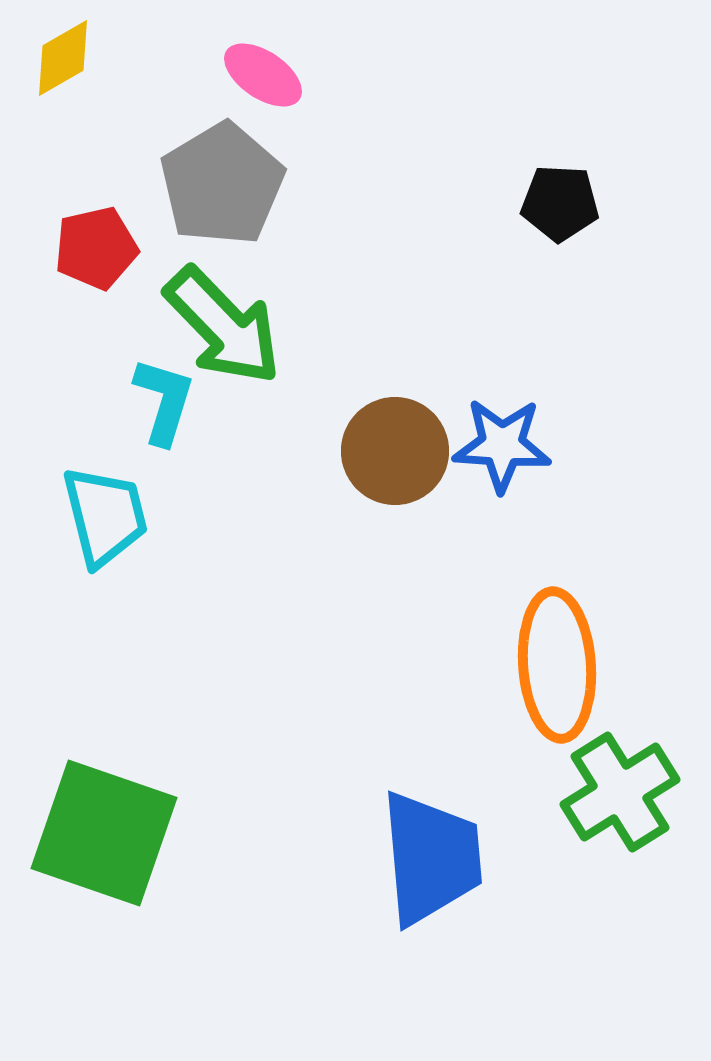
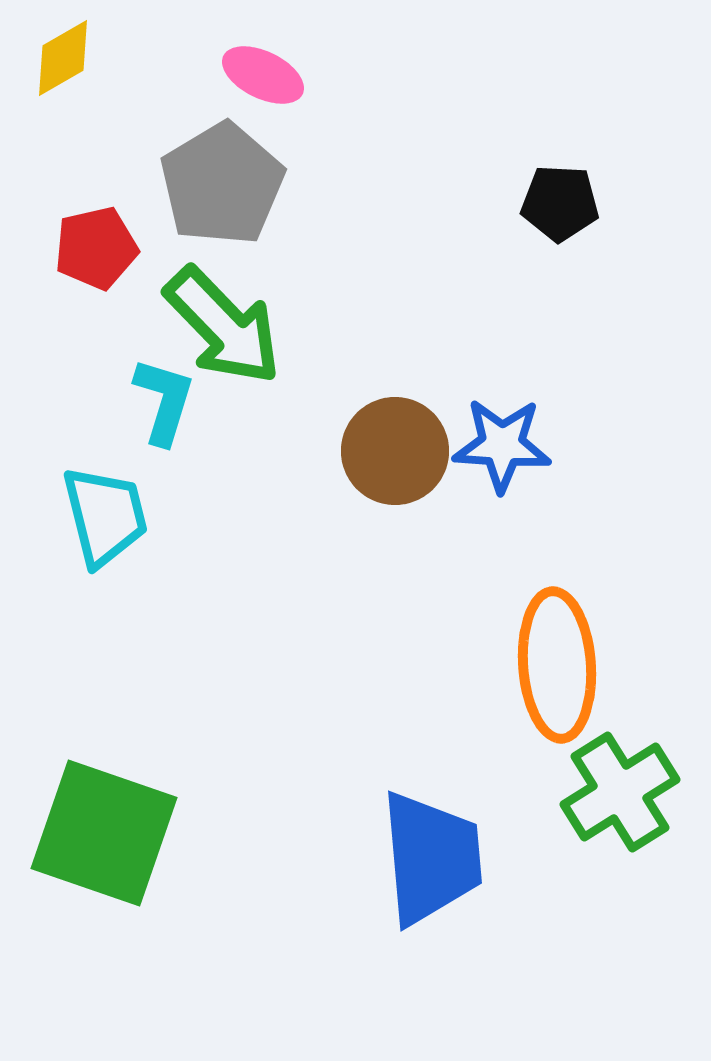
pink ellipse: rotated 8 degrees counterclockwise
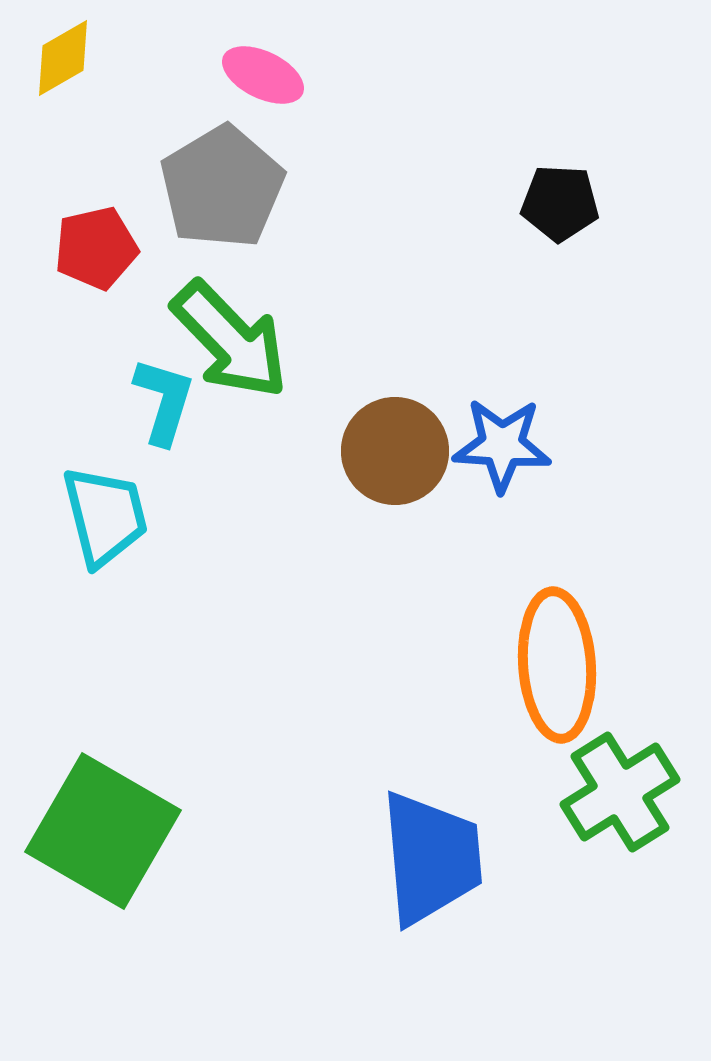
gray pentagon: moved 3 px down
green arrow: moved 7 px right, 14 px down
green square: moved 1 px left, 2 px up; rotated 11 degrees clockwise
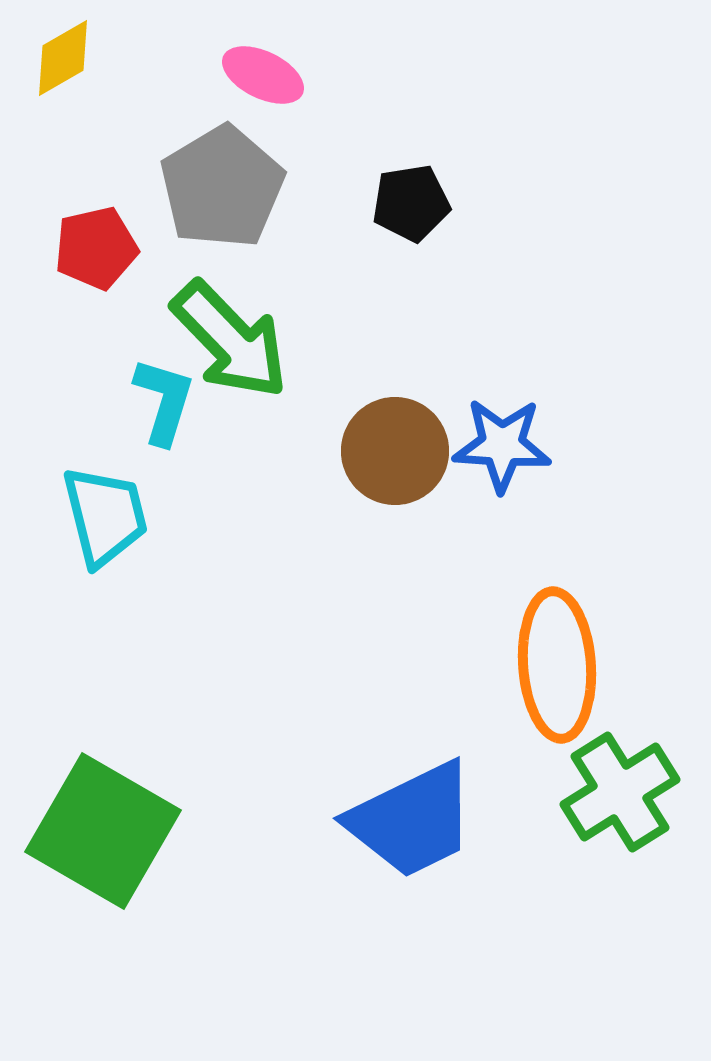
black pentagon: moved 149 px left; rotated 12 degrees counterclockwise
blue trapezoid: moved 19 px left, 38 px up; rotated 69 degrees clockwise
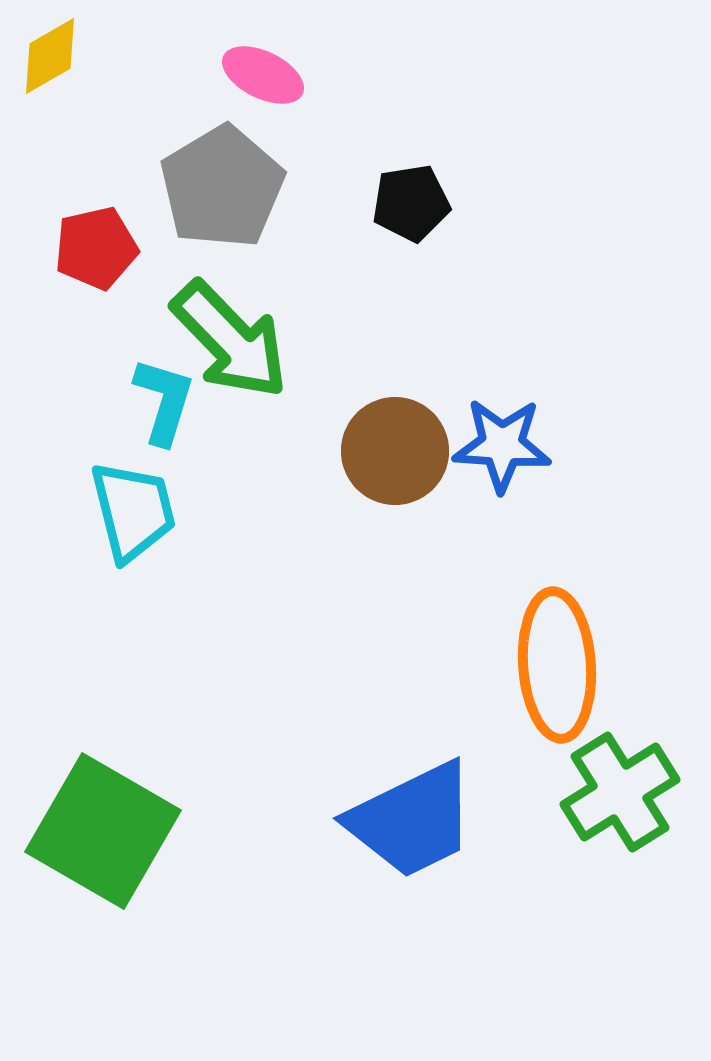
yellow diamond: moved 13 px left, 2 px up
cyan trapezoid: moved 28 px right, 5 px up
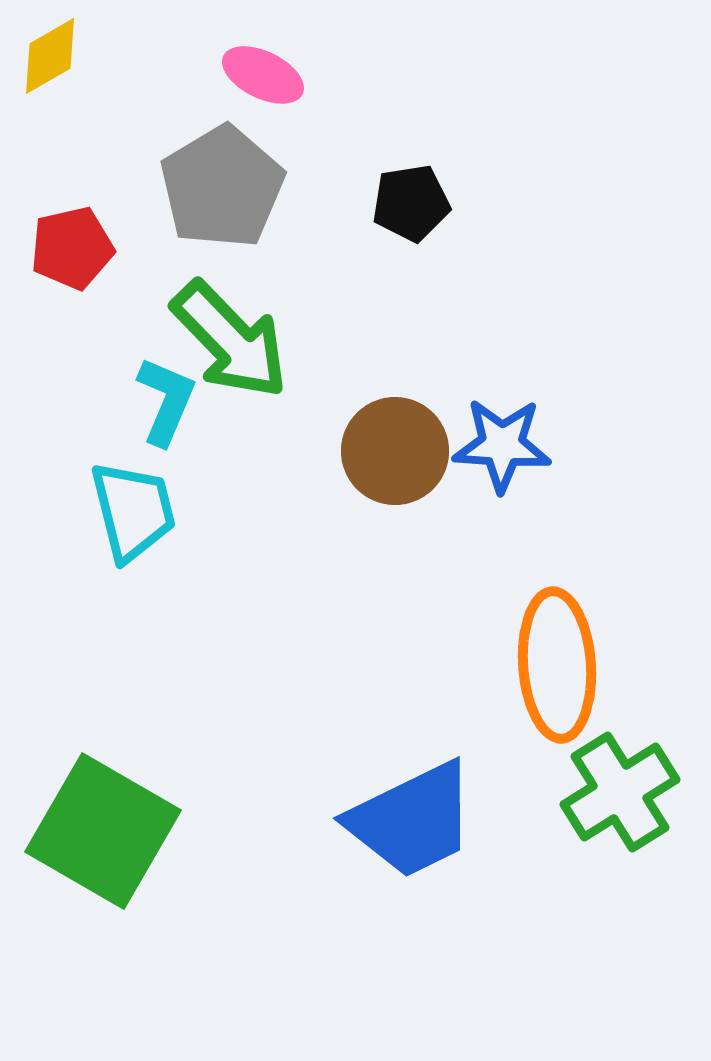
red pentagon: moved 24 px left
cyan L-shape: moved 2 px right; rotated 6 degrees clockwise
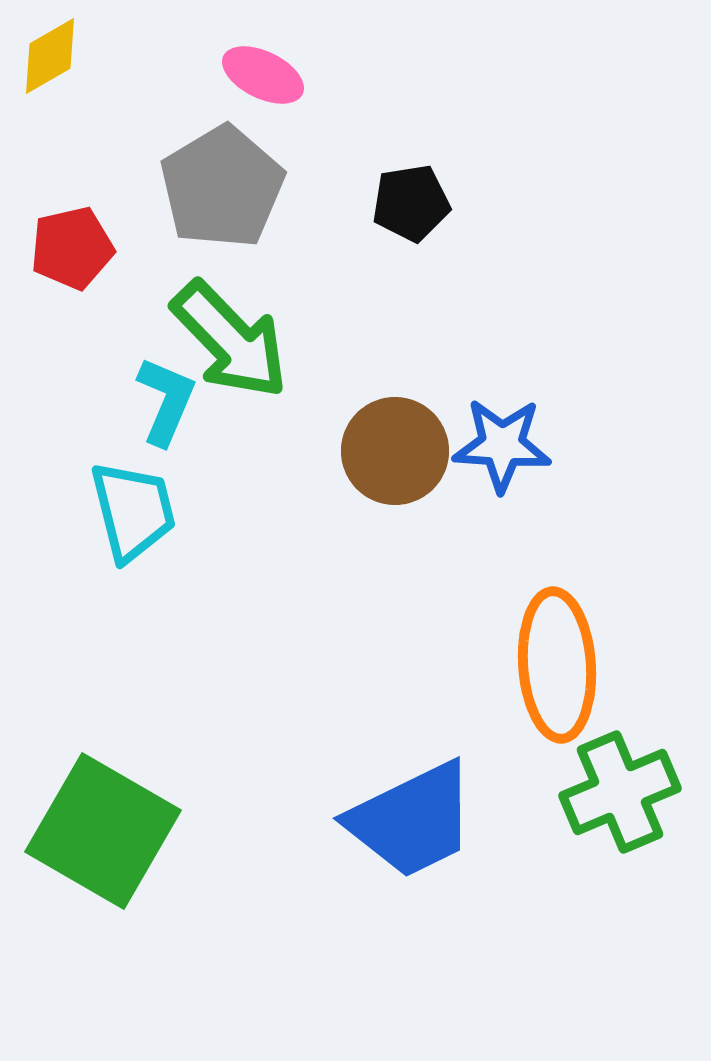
green cross: rotated 9 degrees clockwise
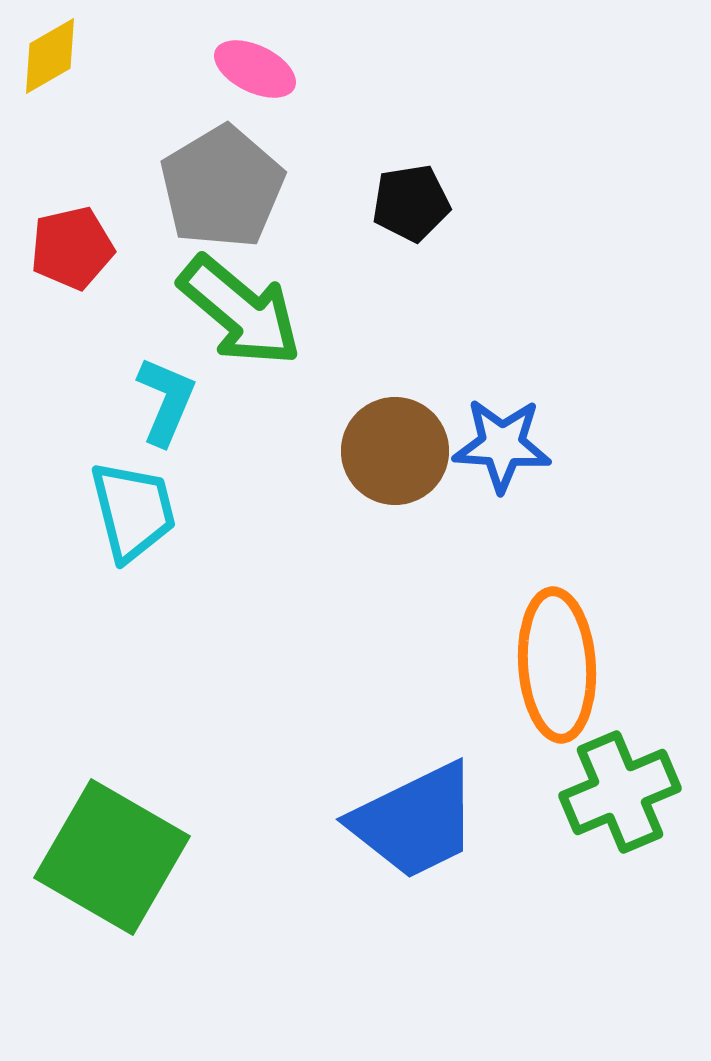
pink ellipse: moved 8 px left, 6 px up
green arrow: moved 10 px right, 29 px up; rotated 6 degrees counterclockwise
blue trapezoid: moved 3 px right, 1 px down
green square: moved 9 px right, 26 px down
